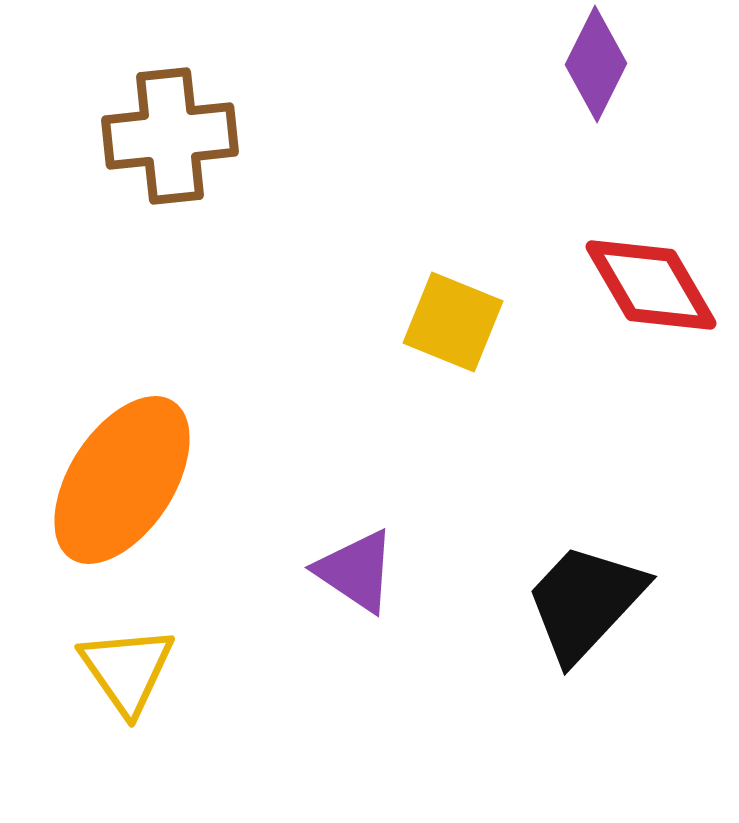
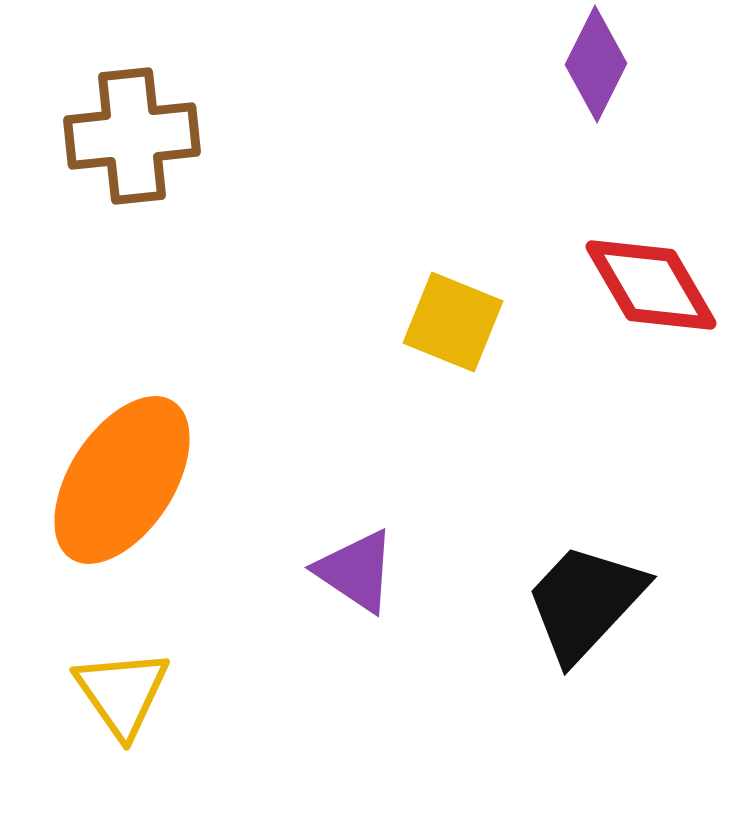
brown cross: moved 38 px left
yellow triangle: moved 5 px left, 23 px down
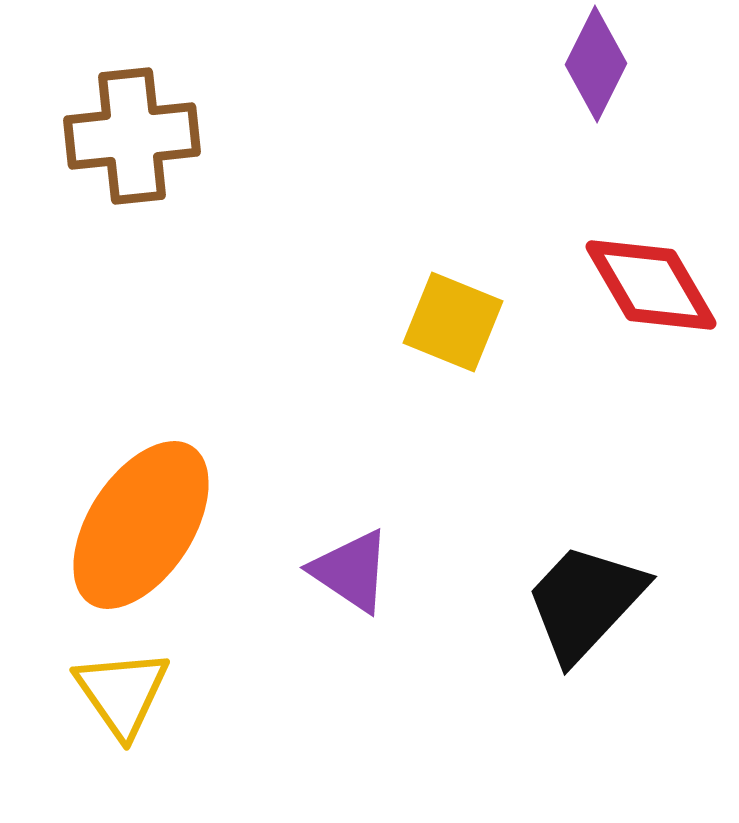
orange ellipse: moved 19 px right, 45 px down
purple triangle: moved 5 px left
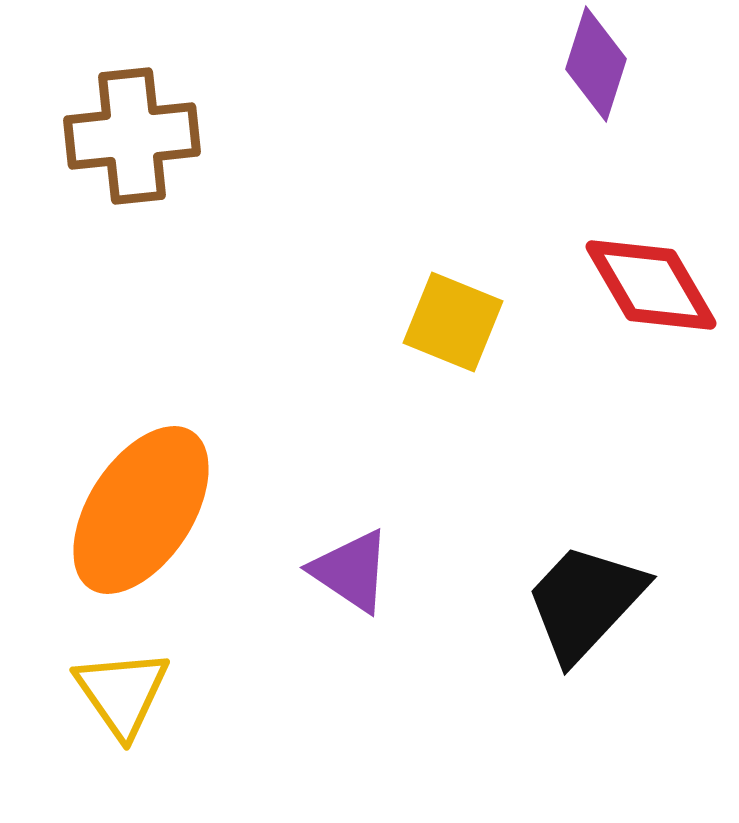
purple diamond: rotated 9 degrees counterclockwise
orange ellipse: moved 15 px up
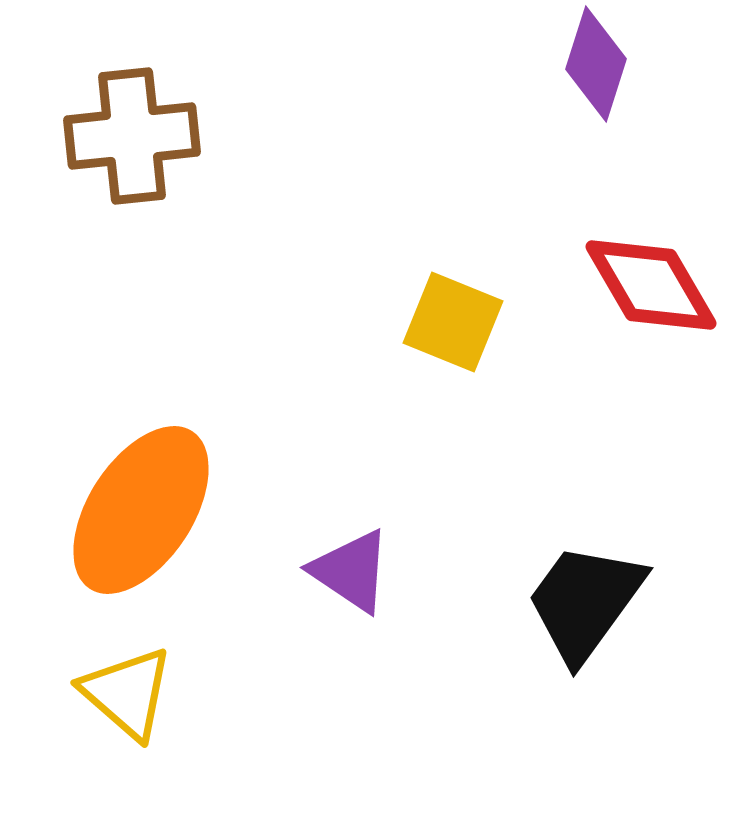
black trapezoid: rotated 7 degrees counterclockwise
yellow triangle: moved 5 px right; rotated 14 degrees counterclockwise
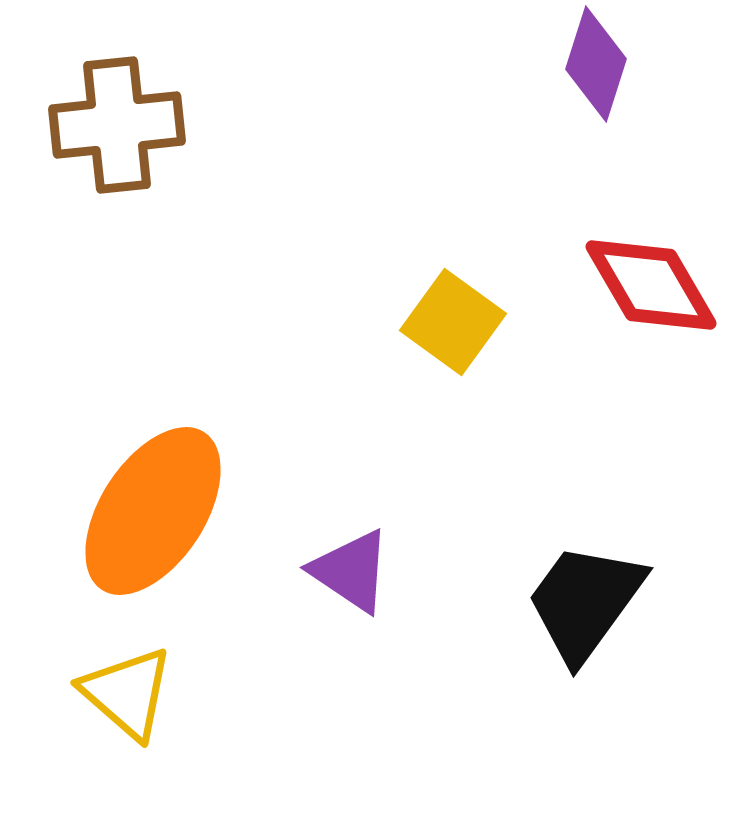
brown cross: moved 15 px left, 11 px up
yellow square: rotated 14 degrees clockwise
orange ellipse: moved 12 px right, 1 px down
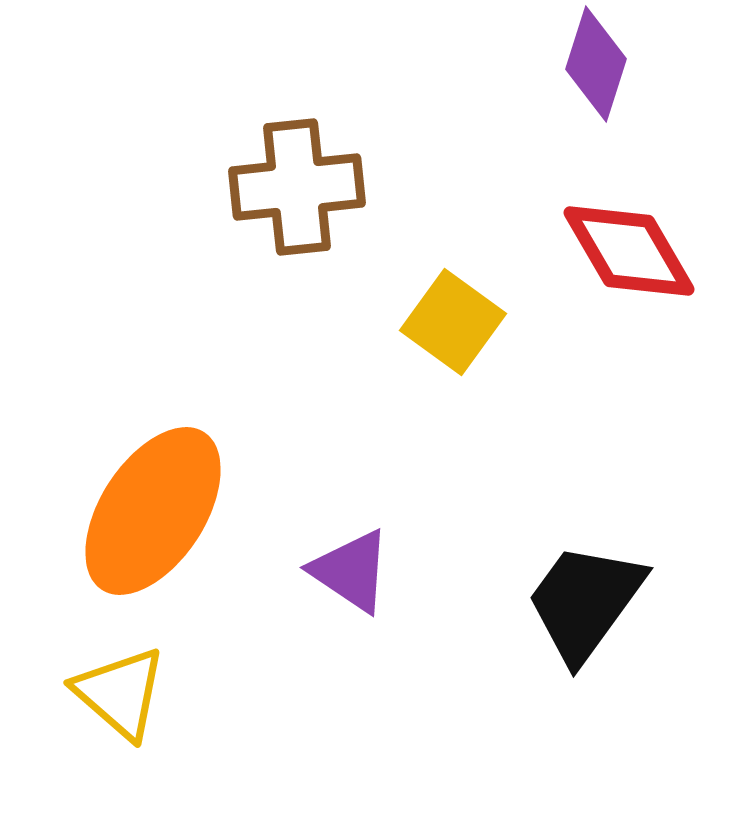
brown cross: moved 180 px right, 62 px down
red diamond: moved 22 px left, 34 px up
yellow triangle: moved 7 px left
